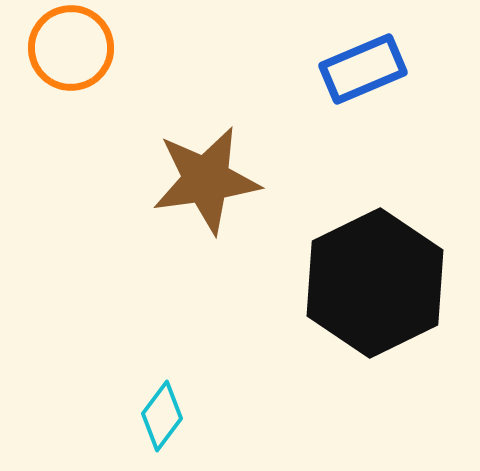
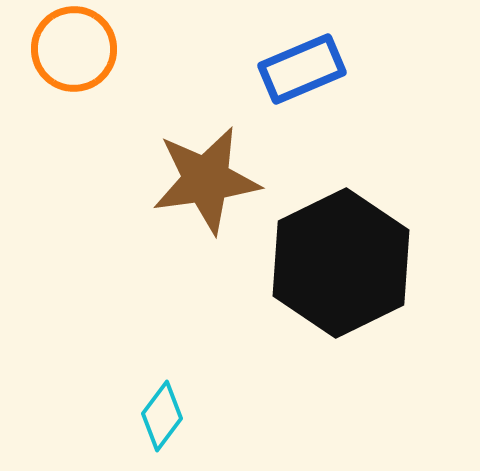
orange circle: moved 3 px right, 1 px down
blue rectangle: moved 61 px left
black hexagon: moved 34 px left, 20 px up
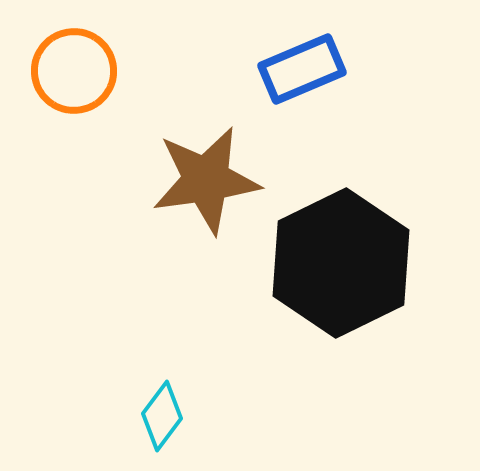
orange circle: moved 22 px down
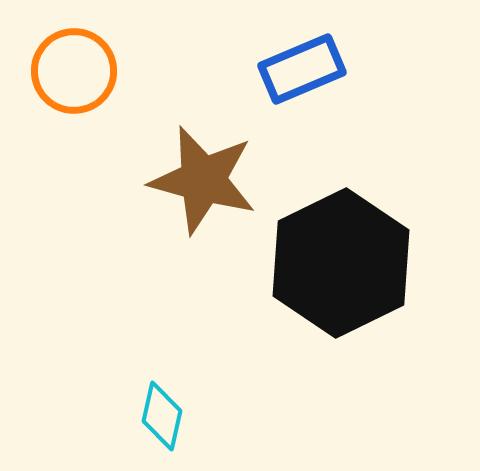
brown star: moved 3 px left; rotated 23 degrees clockwise
cyan diamond: rotated 24 degrees counterclockwise
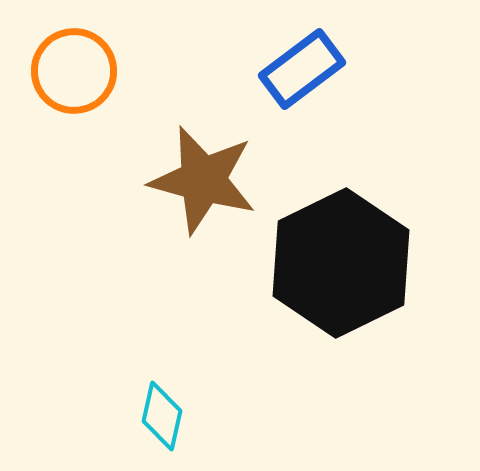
blue rectangle: rotated 14 degrees counterclockwise
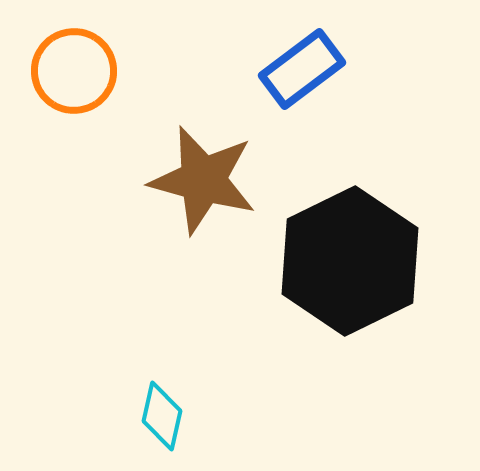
black hexagon: moved 9 px right, 2 px up
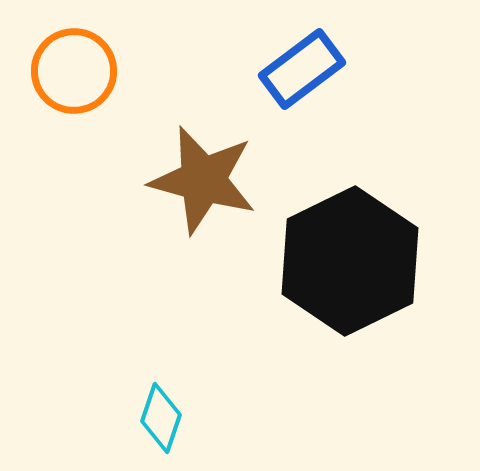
cyan diamond: moved 1 px left, 2 px down; rotated 6 degrees clockwise
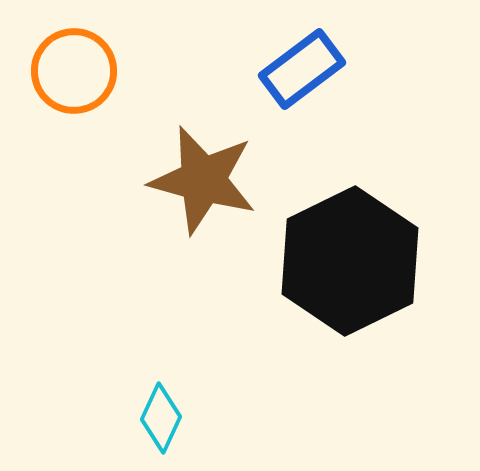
cyan diamond: rotated 6 degrees clockwise
